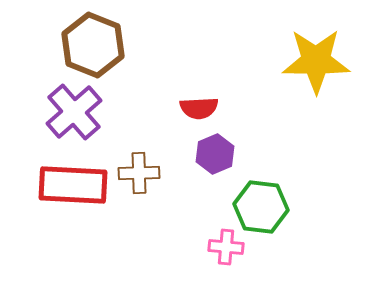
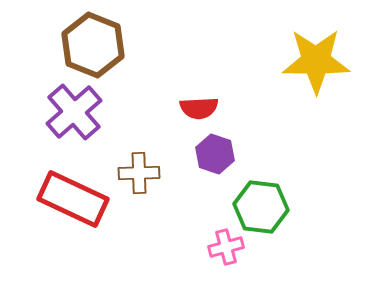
purple hexagon: rotated 18 degrees counterclockwise
red rectangle: moved 14 px down; rotated 22 degrees clockwise
pink cross: rotated 20 degrees counterclockwise
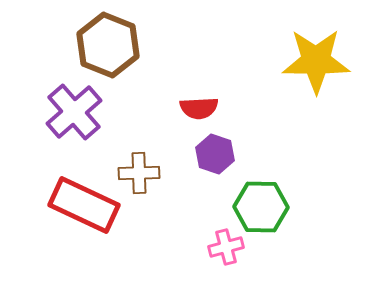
brown hexagon: moved 15 px right
red rectangle: moved 11 px right, 6 px down
green hexagon: rotated 6 degrees counterclockwise
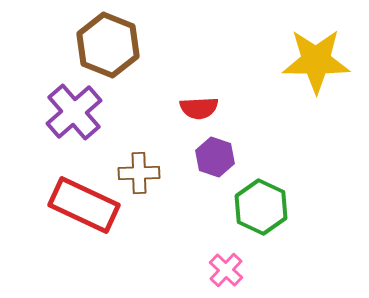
purple hexagon: moved 3 px down
green hexagon: rotated 24 degrees clockwise
pink cross: moved 23 px down; rotated 32 degrees counterclockwise
